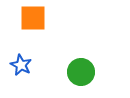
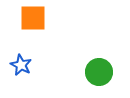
green circle: moved 18 px right
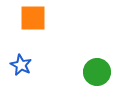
green circle: moved 2 px left
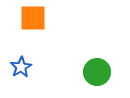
blue star: moved 2 px down; rotated 15 degrees clockwise
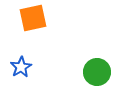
orange square: rotated 12 degrees counterclockwise
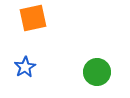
blue star: moved 4 px right
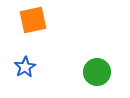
orange square: moved 2 px down
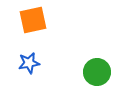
blue star: moved 4 px right, 4 px up; rotated 20 degrees clockwise
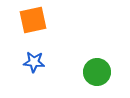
blue star: moved 5 px right, 1 px up; rotated 15 degrees clockwise
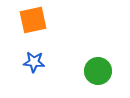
green circle: moved 1 px right, 1 px up
